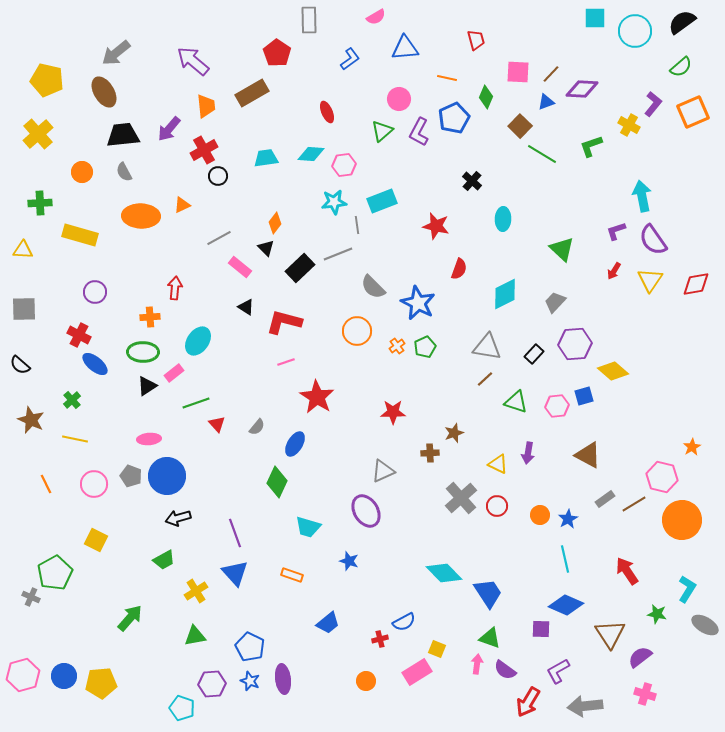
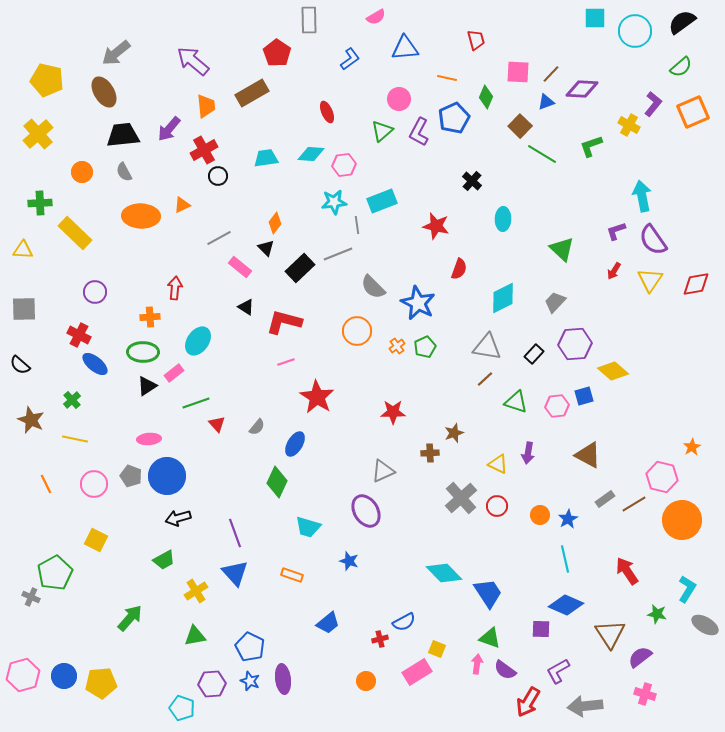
yellow rectangle at (80, 235): moved 5 px left, 2 px up; rotated 28 degrees clockwise
cyan diamond at (505, 294): moved 2 px left, 4 px down
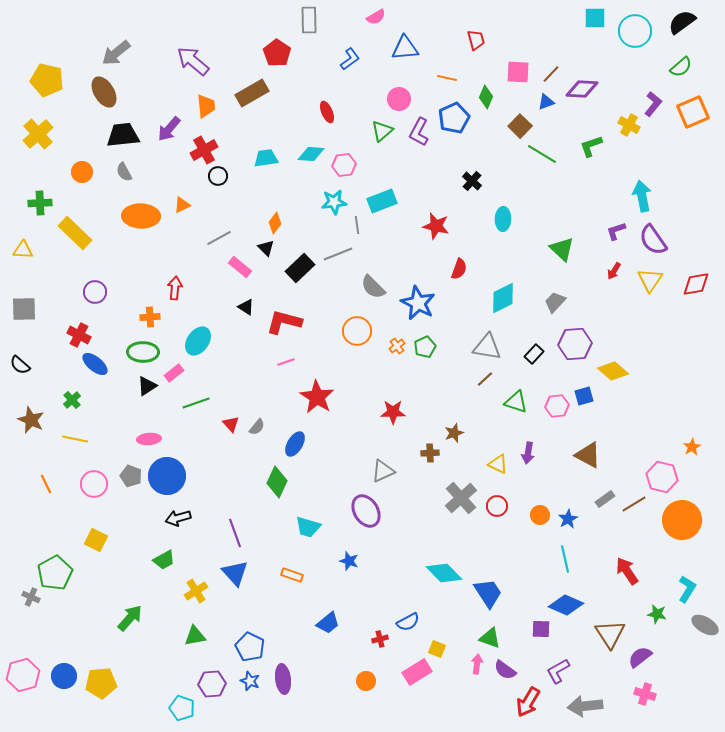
red triangle at (217, 424): moved 14 px right
blue semicircle at (404, 622): moved 4 px right
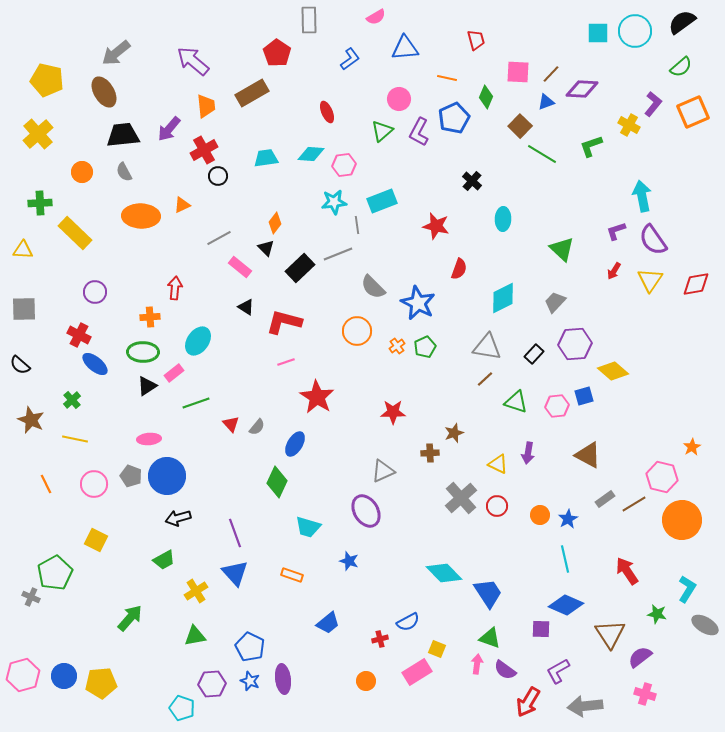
cyan square at (595, 18): moved 3 px right, 15 px down
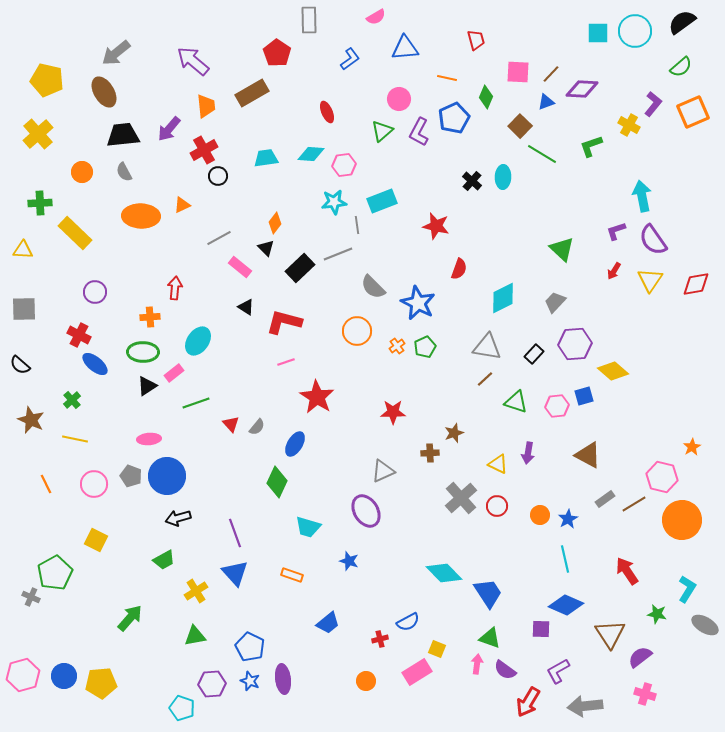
cyan ellipse at (503, 219): moved 42 px up
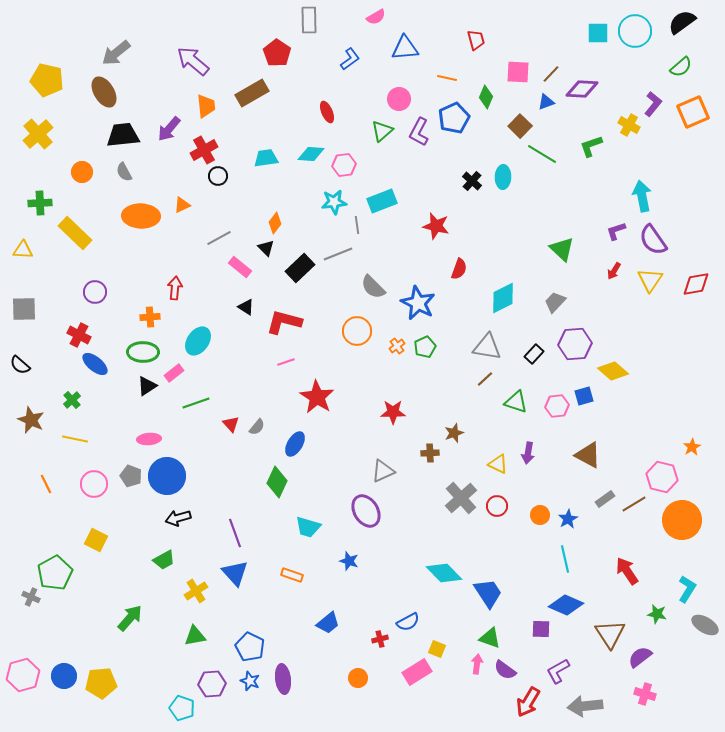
orange circle at (366, 681): moved 8 px left, 3 px up
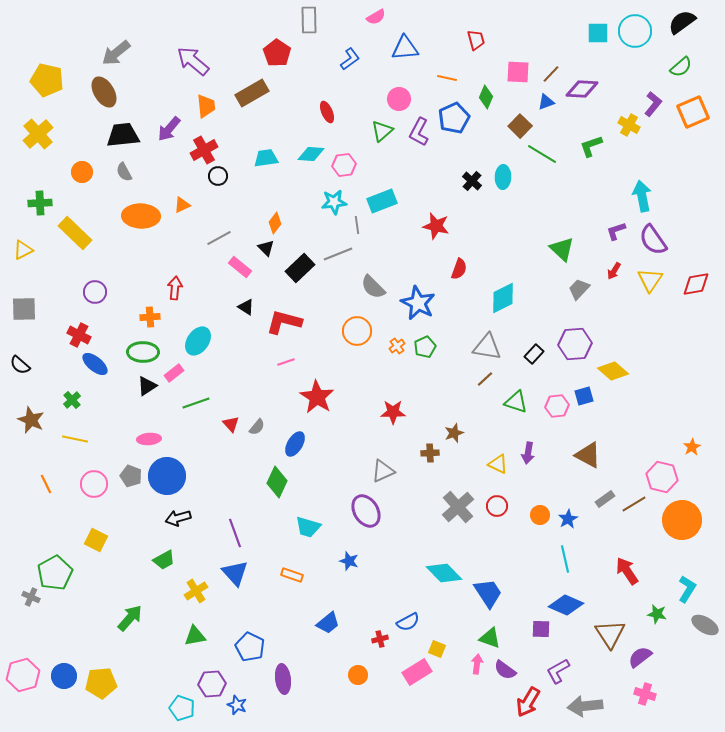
yellow triangle at (23, 250): rotated 30 degrees counterclockwise
gray trapezoid at (555, 302): moved 24 px right, 13 px up
gray cross at (461, 498): moved 3 px left, 9 px down
orange circle at (358, 678): moved 3 px up
blue star at (250, 681): moved 13 px left, 24 px down
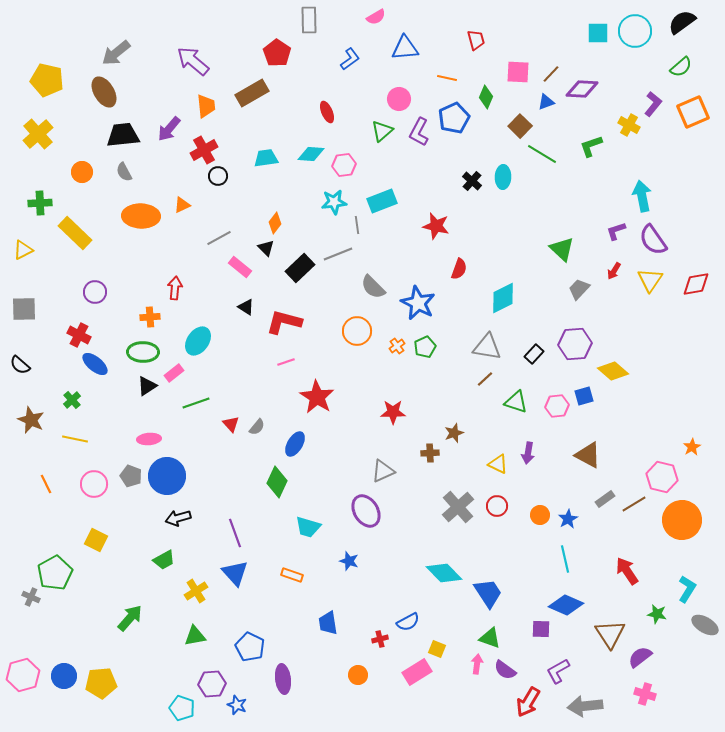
blue trapezoid at (328, 623): rotated 120 degrees clockwise
